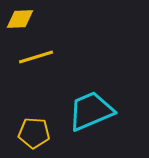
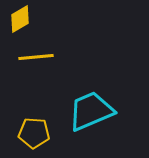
yellow diamond: rotated 28 degrees counterclockwise
yellow line: rotated 12 degrees clockwise
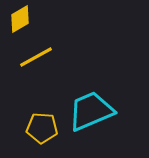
yellow line: rotated 24 degrees counterclockwise
yellow pentagon: moved 8 px right, 5 px up
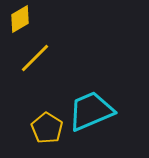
yellow line: moved 1 px left, 1 px down; rotated 16 degrees counterclockwise
yellow pentagon: moved 5 px right; rotated 28 degrees clockwise
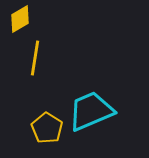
yellow line: rotated 36 degrees counterclockwise
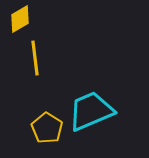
yellow line: rotated 16 degrees counterclockwise
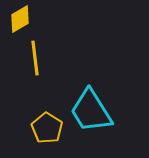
cyan trapezoid: rotated 99 degrees counterclockwise
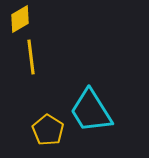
yellow line: moved 4 px left, 1 px up
yellow pentagon: moved 1 px right, 2 px down
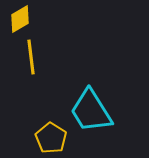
yellow pentagon: moved 3 px right, 8 px down
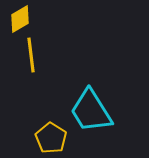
yellow line: moved 2 px up
